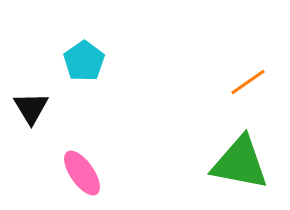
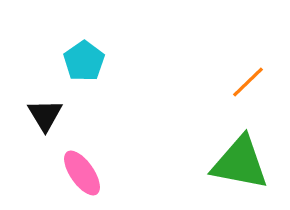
orange line: rotated 9 degrees counterclockwise
black triangle: moved 14 px right, 7 px down
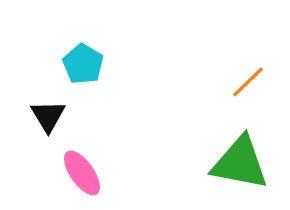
cyan pentagon: moved 1 px left, 3 px down; rotated 6 degrees counterclockwise
black triangle: moved 3 px right, 1 px down
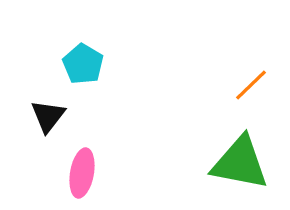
orange line: moved 3 px right, 3 px down
black triangle: rotated 9 degrees clockwise
pink ellipse: rotated 45 degrees clockwise
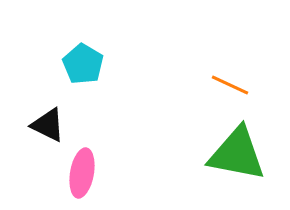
orange line: moved 21 px left; rotated 69 degrees clockwise
black triangle: moved 9 px down; rotated 42 degrees counterclockwise
green triangle: moved 3 px left, 9 px up
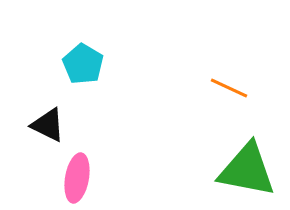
orange line: moved 1 px left, 3 px down
green triangle: moved 10 px right, 16 px down
pink ellipse: moved 5 px left, 5 px down
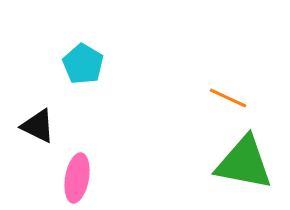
orange line: moved 1 px left, 10 px down
black triangle: moved 10 px left, 1 px down
green triangle: moved 3 px left, 7 px up
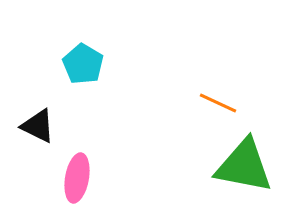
orange line: moved 10 px left, 5 px down
green triangle: moved 3 px down
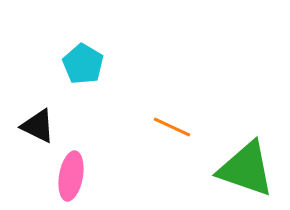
orange line: moved 46 px left, 24 px down
green triangle: moved 2 px right, 3 px down; rotated 8 degrees clockwise
pink ellipse: moved 6 px left, 2 px up
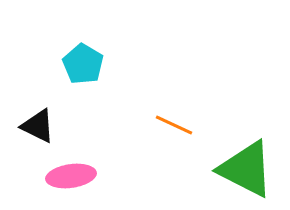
orange line: moved 2 px right, 2 px up
green triangle: rotated 8 degrees clockwise
pink ellipse: rotated 72 degrees clockwise
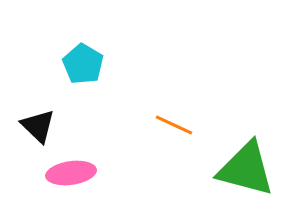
black triangle: rotated 18 degrees clockwise
green triangle: rotated 12 degrees counterclockwise
pink ellipse: moved 3 px up
